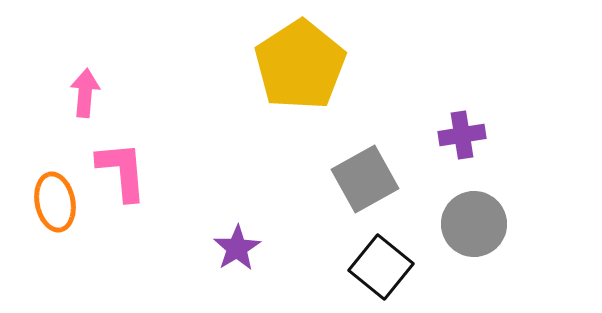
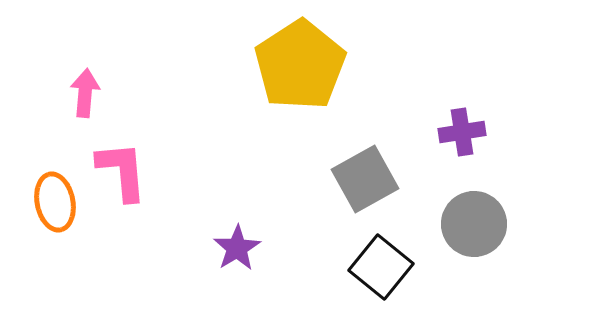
purple cross: moved 3 px up
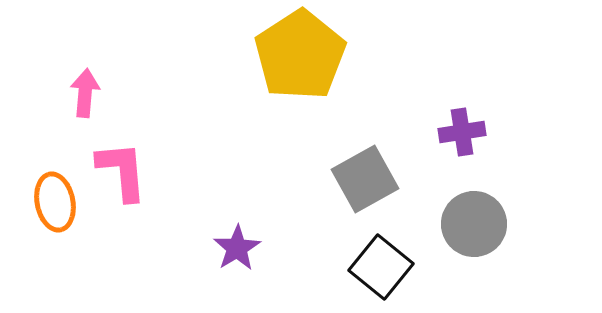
yellow pentagon: moved 10 px up
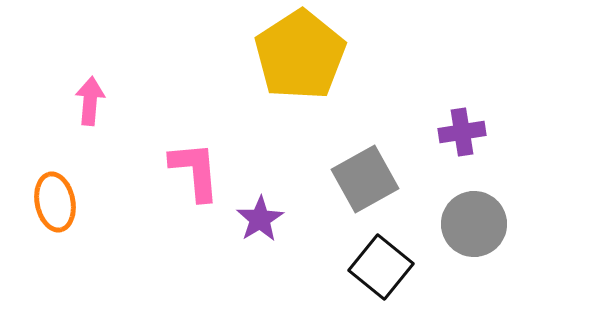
pink arrow: moved 5 px right, 8 px down
pink L-shape: moved 73 px right
purple star: moved 23 px right, 29 px up
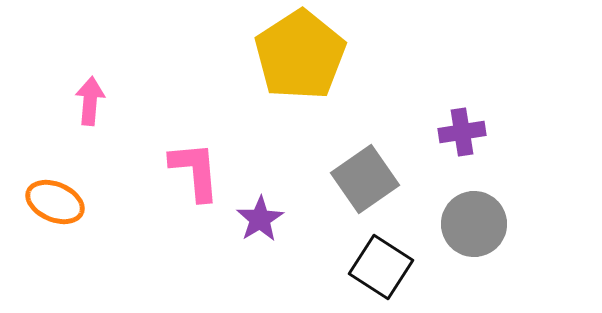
gray square: rotated 6 degrees counterclockwise
orange ellipse: rotated 56 degrees counterclockwise
black square: rotated 6 degrees counterclockwise
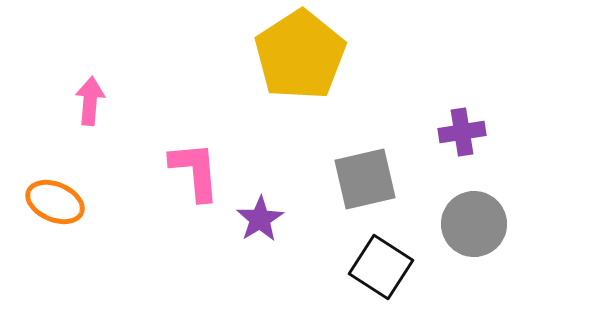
gray square: rotated 22 degrees clockwise
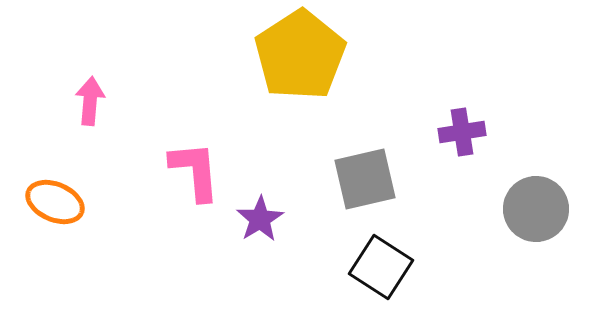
gray circle: moved 62 px right, 15 px up
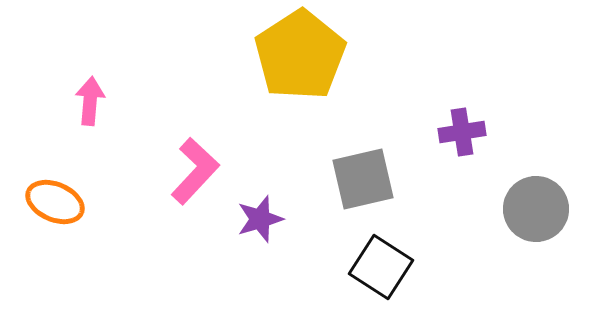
pink L-shape: rotated 48 degrees clockwise
gray square: moved 2 px left
purple star: rotated 15 degrees clockwise
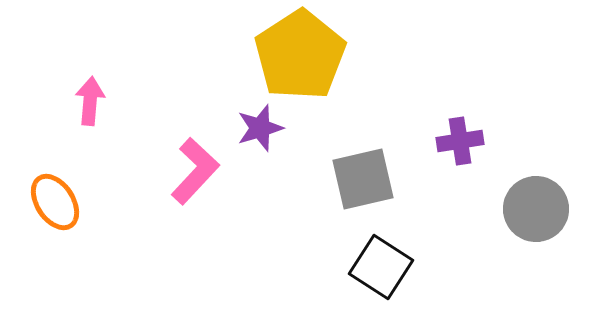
purple cross: moved 2 px left, 9 px down
orange ellipse: rotated 34 degrees clockwise
purple star: moved 91 px up
